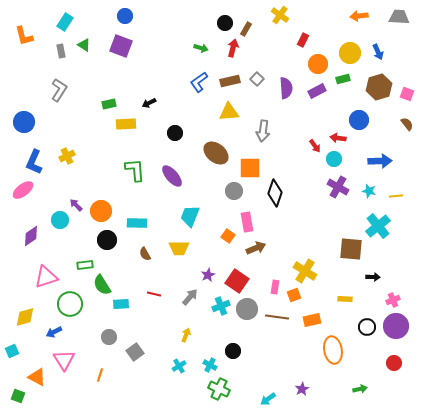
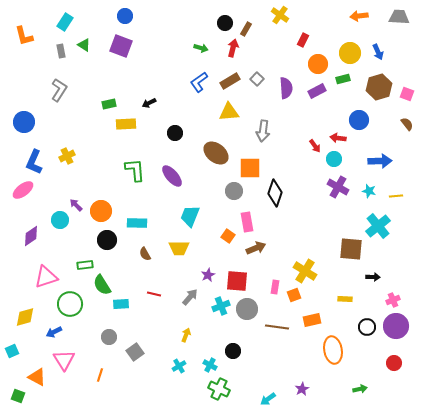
brown rectangle at (230, 81): rotated 18 degrees counterclockwise
red square at (237, 281): rotated 30 degrees counterclockwise
brown line at (277, 317): moved 10 px down
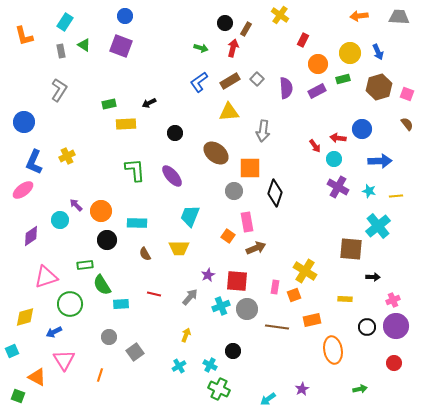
blue circle at (359, 120): moved 3 px right, 9 px down
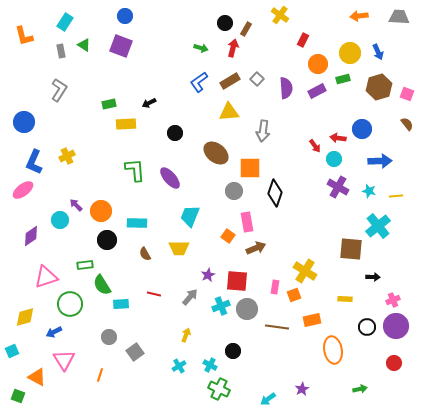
purple ellipse at (172, 176): moved 2 px left, 2 px down
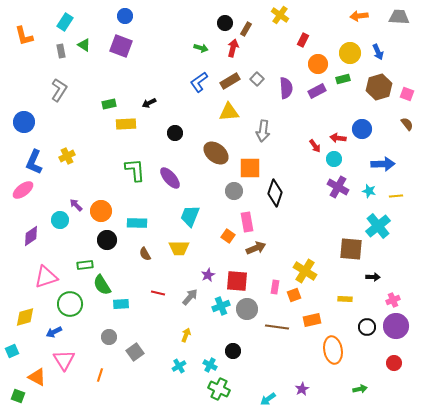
blue arrow at (380, 161): moved 3 px right, 3 px down
red line at (154, 294): moved 4 px right, 1 px up
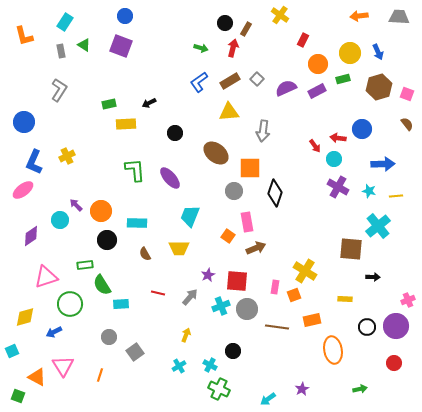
purple semicircle at (286, 88): rotated 110 degrees counterclockwise
pink cross at (393, 300): moved 15 px right
pink triangle at (64, 360): moved 1 px left, 6 px down
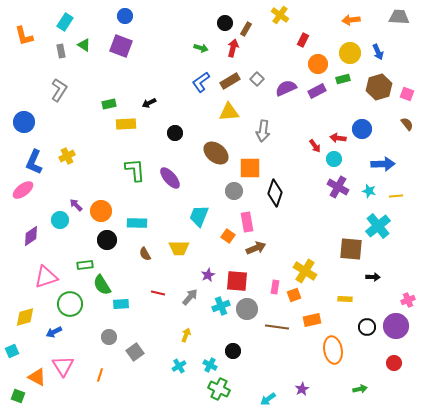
orange arrow at (359, 16): moved 8 px left, 4 px down
blue L-shape at (199, 82): moved 2 px right
cyan trapezoid at (190, 216): moved 9 px right
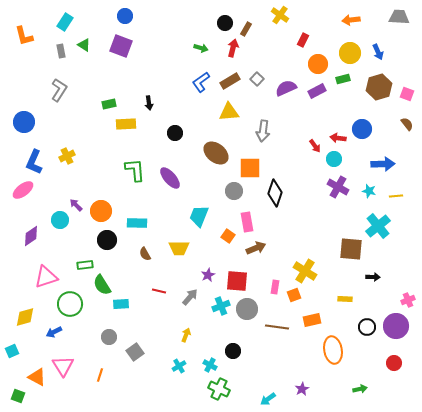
black arrow at (149, 103): rotated 72 degrees counterclockwise
red line at (158, 293): moved 1 px right, 2 px up
